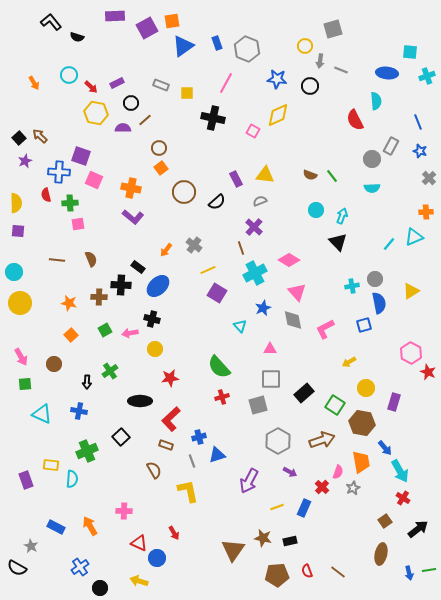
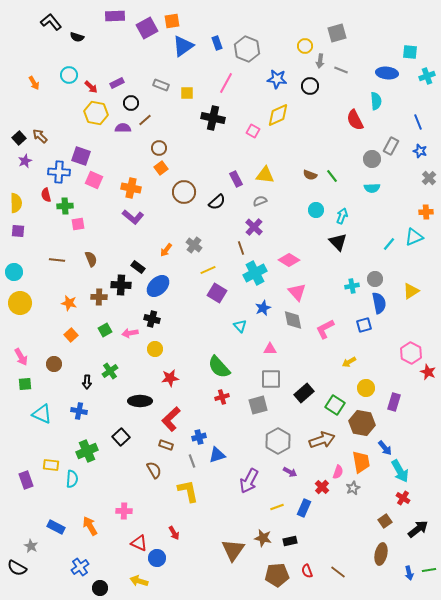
gray square at (333, 29): moved 4 px right, 4 px down
green cross at (70, 203): moved 5 px left, 3 px down
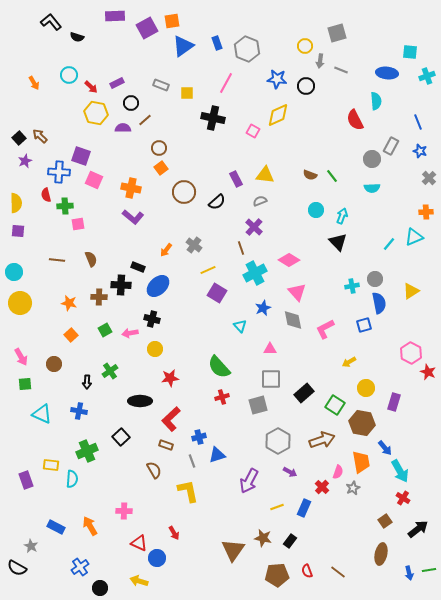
black circle at (310, 86): moved 4 px left
black rectangle at (138, 267): rotated 16 degrees counterclockwise
black rectangle at (290, 541): rotated 40 degrees counterclockwise
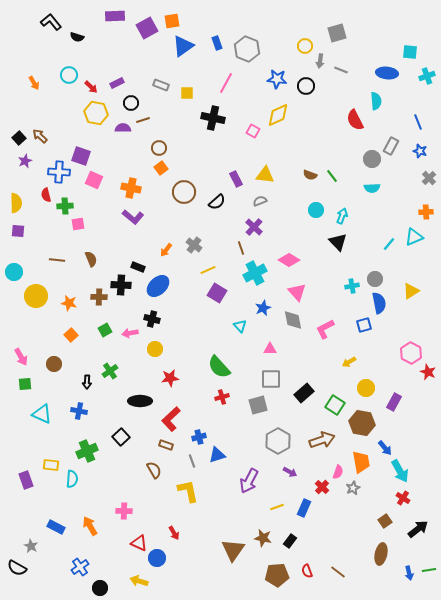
brown line at (145, 120): moved 2 px left; rotated 24 degrees clockwise
yellow circle at (20, 303): moved 16 px right, 7 px up
purple rectangle at (394, 402): rotated 12 degrees clockwise
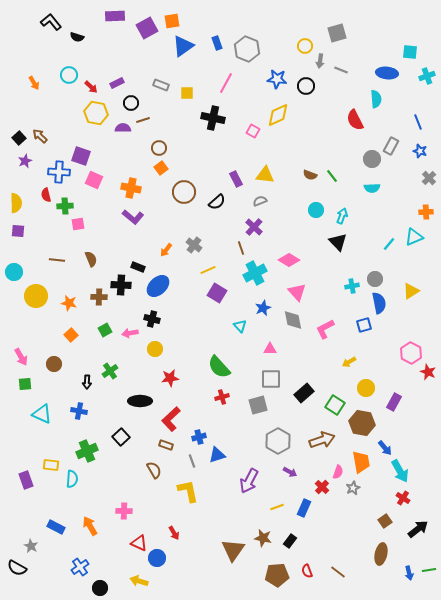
cyan semicircle at (376, 101): moved 2 px up
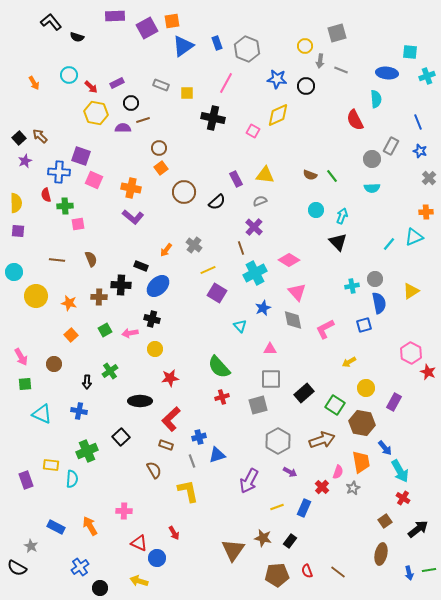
black rectangle at (138, 267): moved 3 px right, 1 px up
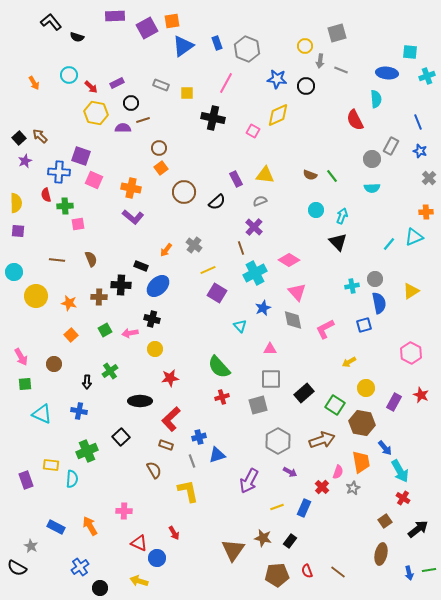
red star at (428, 372): moved 7 px left, 23 px down
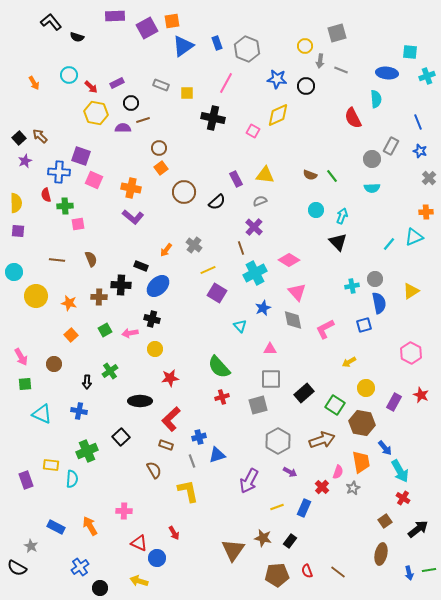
red semicircle at (355, 120): moved 2 px left, 2 px up
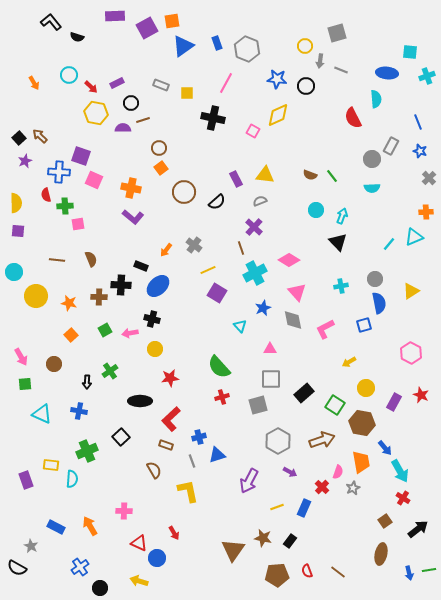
cyan cross at (352, 286): moved 11 px left
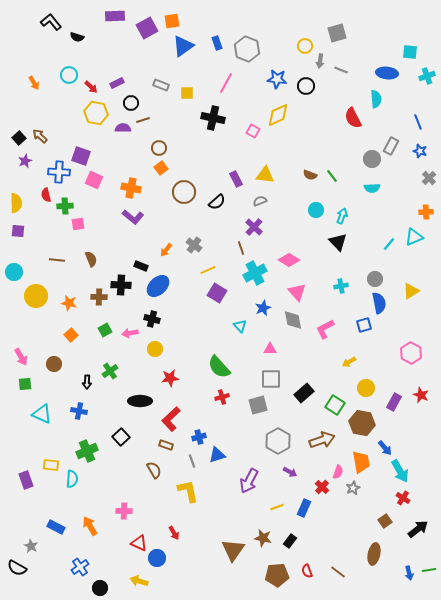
brown ellipse at (381, 554): moved 7 px left
